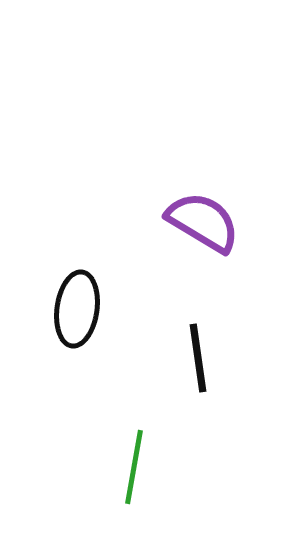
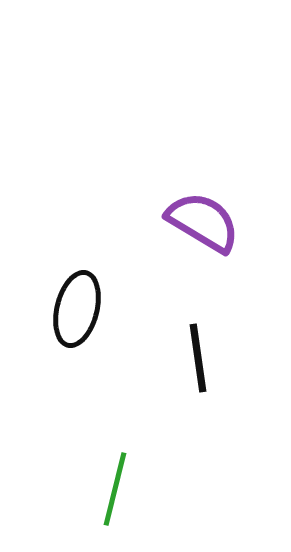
black ellipse: rotated 6 degrees clockwise
green line: moved 19 px left, 22 px down; rotated 4 degrees clockwise
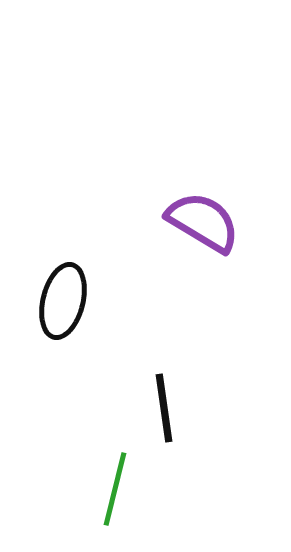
black ellipse: moved 14 px left, 8 px up
black line: moved 34 px left, 50 px down
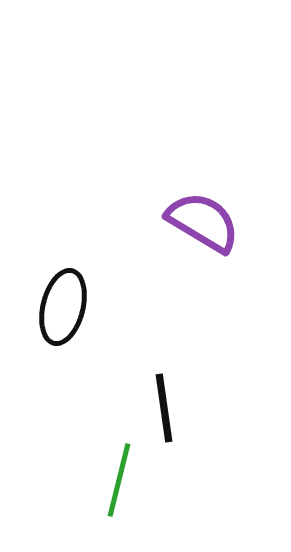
black ellipse: moved 6 px down
green line: moved 4 px right, 9 px up
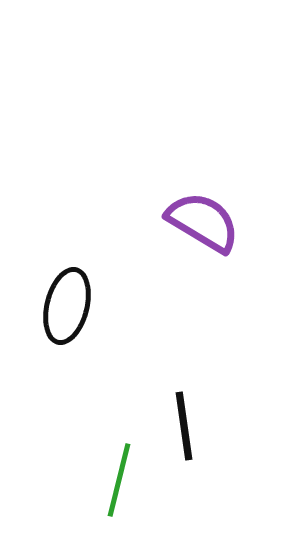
black ellipse: moved 4 px right, 1 px up
black line: moved 20 px right, 18 px down
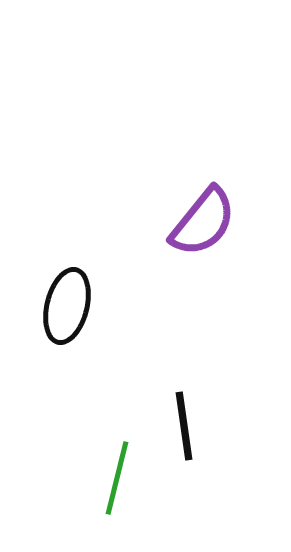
purple semicircle: rotated 98 degrees clockwise
green line: moved 2 px left, 2 px up
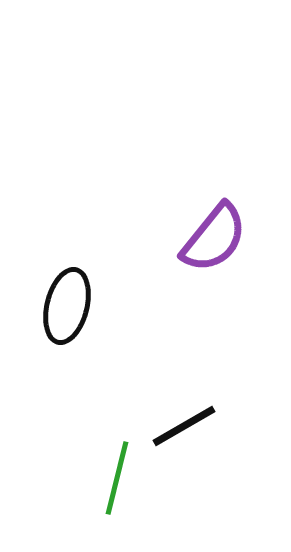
purple semicircle: moved 11 px right, 16 px down
black line: rotated 68 degrees clockwise
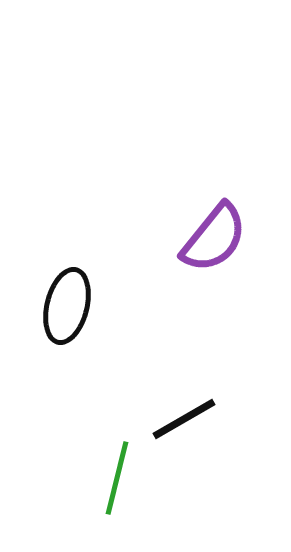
black line: moved 7 px up
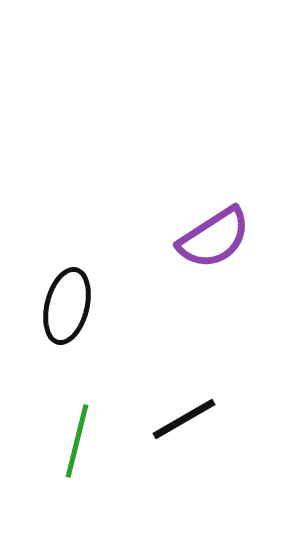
purple semicircle: rotated 18 degrees clockwise
green line: moved 40 px left, 37 px up
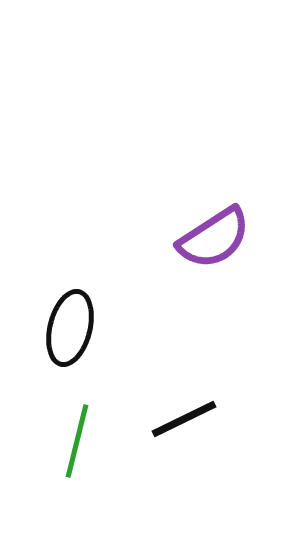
black ellipse: moved 3 px right, 22 px down
black line: rotated 4 degrees clockwise
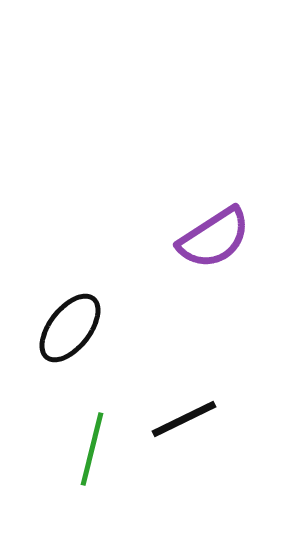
black ellipse: rotated 24 degrees clockwise
green line: moved 15 px right, 8 px down
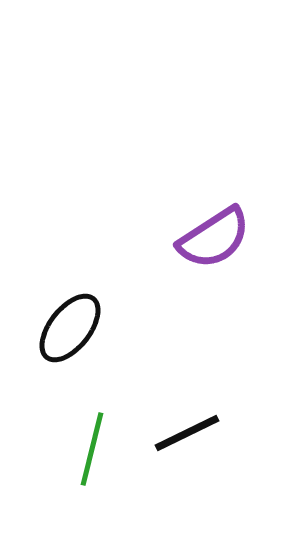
black line: moved 3 px right, 14 px down
